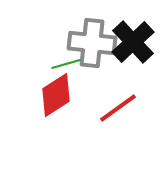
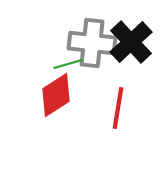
black cross: moved 2 px left
green line: moved 2 px right
red line: rotated 45 degrees counterclockwise
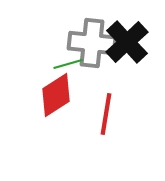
black cross: moved 4 px left
red line: moved 12 px left, 6 px down
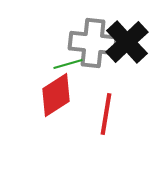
gray cross: moved 1 px right
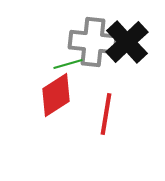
gray cross: moved 1 px up
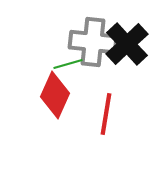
black cross: moved 2 px down
red diamond: moved 1 px left; rotated 33 degrees counterclockwise
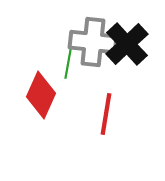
green line: rotated 64 degrees counterclockwise
red diamond: moved 14 px left
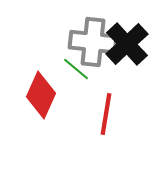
green line: moved 8 px right, 5 px down; rotated 60 degrees counterclockwise
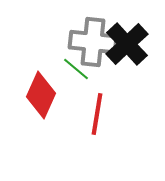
red line: moved 9 px left
